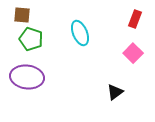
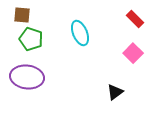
red rectangle: rotated 66 degrees counterclockwise
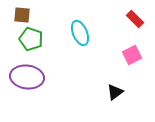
pink square: moved 1 px left, 2 px down; rotated 18 degrees clockwise
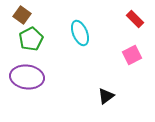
brown square: rotated 30 degrees clockwise
green pentagon: rotated 25 degrees clockwise
black triangle: moved 9 px left, 4 px down
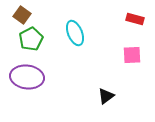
red rectangle: rotated 30 degrees counterclockwise
cyan ellipse: moved 5 px left
pink square: rotated 24 degrees clockwise
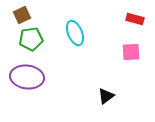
brown square: rotated 30 degrees clockwise
green pentagon: rotated 20 degrees clockwise
pink square: moved 1 px left, 3 px up
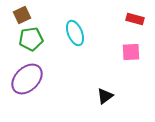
purple ellipse: moved 2 px down; rotated 52 degrees counterclockwise
black triangle: moved 1 px left
